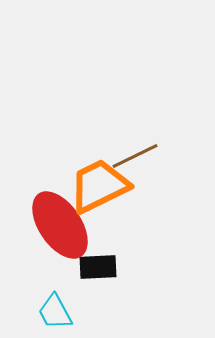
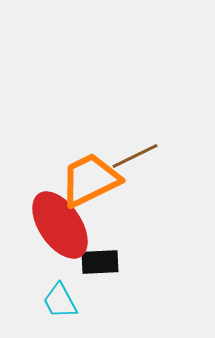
orange trapezoid: moved 9 px left, 6 px up
black rectangle: moved 2 px right, 5 px up
cyan trapezoid: moved 5 px right, 11 px up
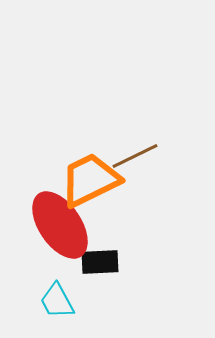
cyan trapezoid: moved 3 px left
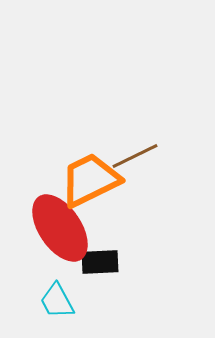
red ellipse: moved 3 px down
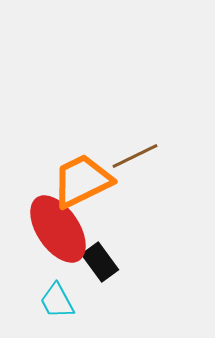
orange trapezoid: moved 8 px left, 1 px down
red ellipse: moved 2 px left, 1 px down
black rectangle: rotated 57 degrees clockwise
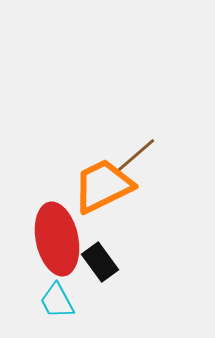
brown line: rotated 15 degrees counterclockwise
orange trapezoid: moved 21 px right, 5 px down
red ellipse: moved 1 px left, 10 px down; rotated 22 degrees clockwise
